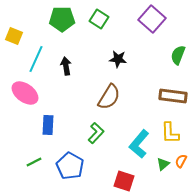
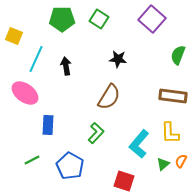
green line: moved 2 px left, 2 px up
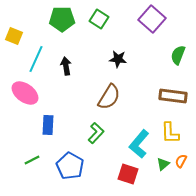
red square: moved 4 px right, 7 px up
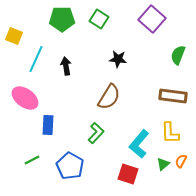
pink ellipse: moved 5 px down
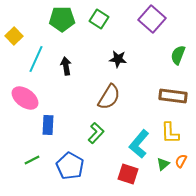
yellow square: rotated 24 degrees clockwise
